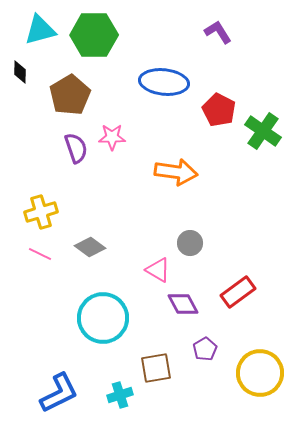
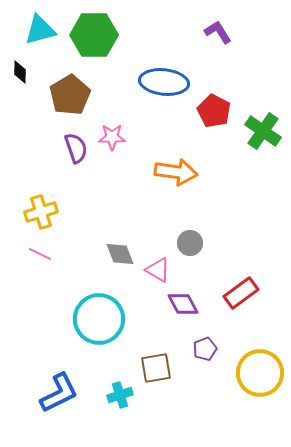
red pentagon: moved 5 px left, 1 px down
gray diamond: moved 30 px right, 7 px down; rotated 32 degrees clockwise
red rectangle: moved 3 px right, 1 px down
cyan circle: moved 4 px left, 1 px down
purple pentagon: rotated 10 degrees clockwise
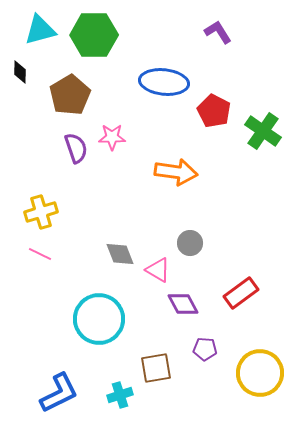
purple pentagon: rotated 25 degrees clockwise
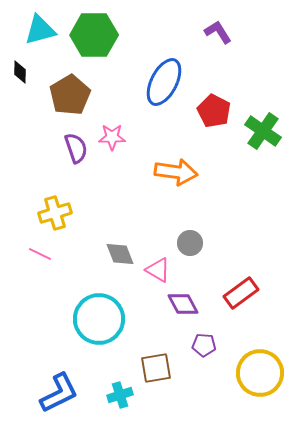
blue ellipse: rotated 69 degrees counterclockwise
yellow cross: moved 14 px right, 1 px down
purple pentagon: moved 1 px left, 4 px up
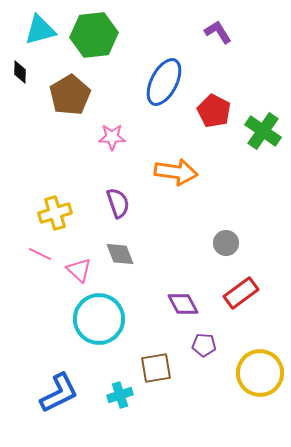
green hexagon: rotated 6 degrees counterclockwise
purple semicircle: moved 42 px right, 55 px down
gray circle: moved 36 px right
pink triangle: moved 79 px left; rotated 12 degrees clockwise
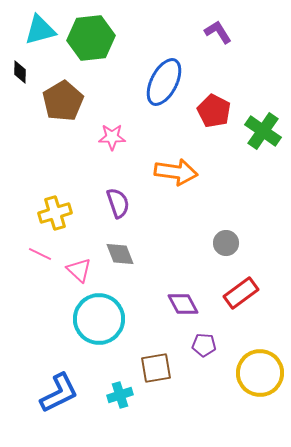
green hexagon: moved 3 px left, 3 px down
brown pentagon: moved 7 px left, 6 px down
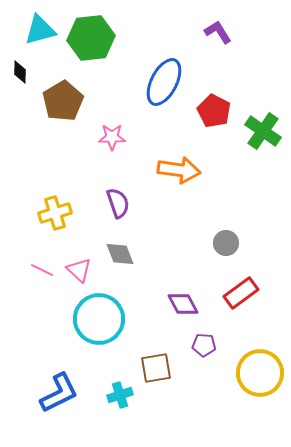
orange arrow: moved 3 px right, 2 px up
pink line: moved 2 px right, 16 px down
